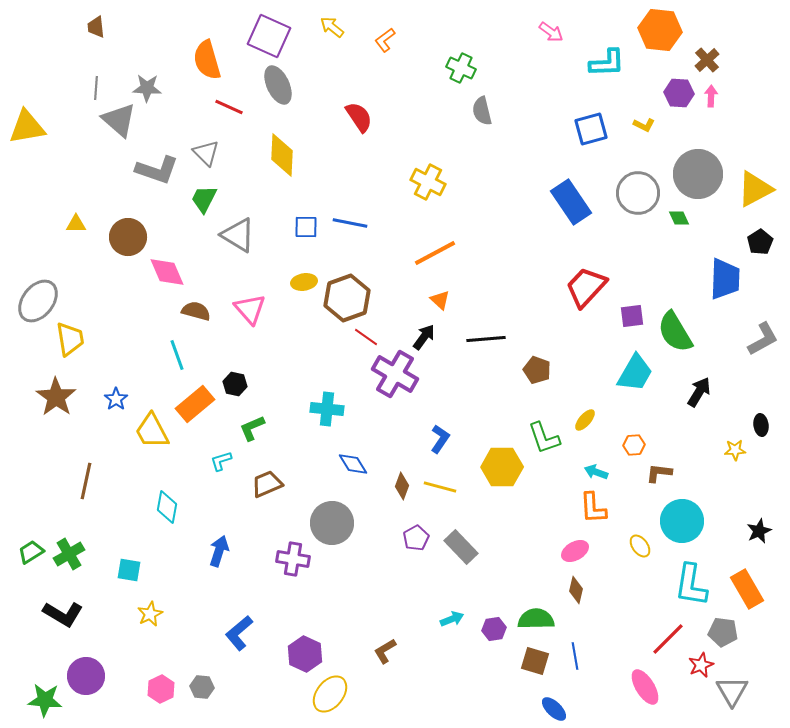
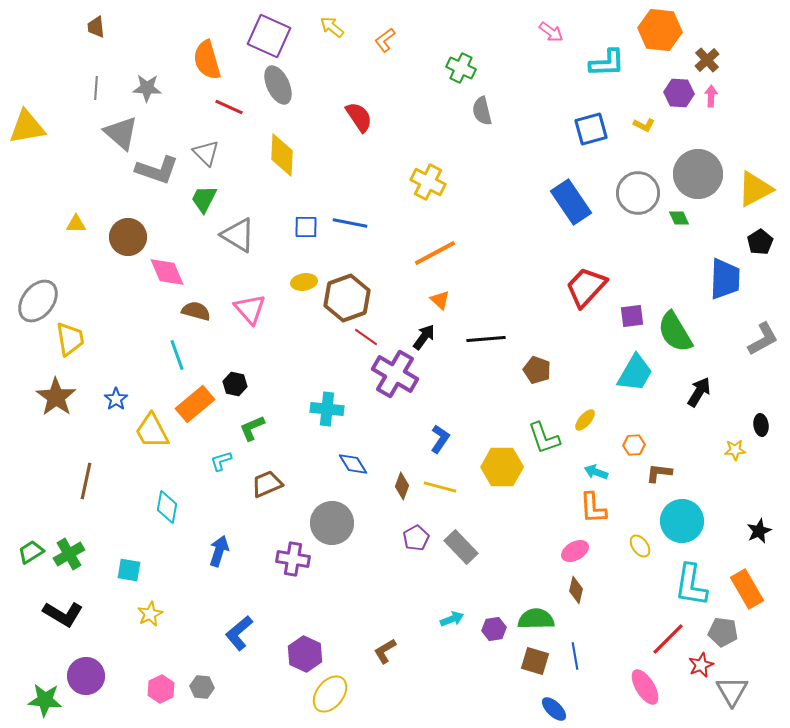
gray triangle at (119, 120): moved 2 px right, 13 px down
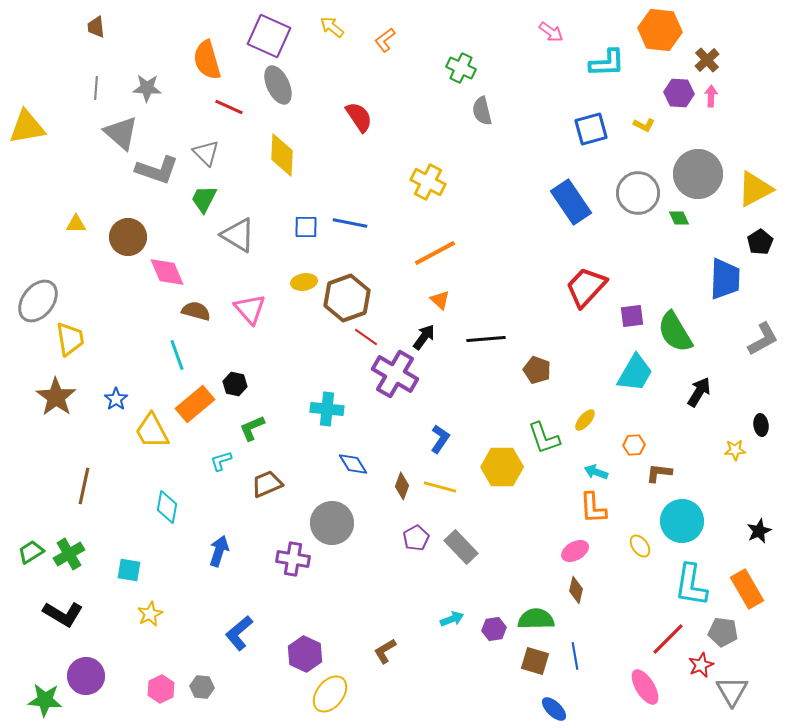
brown line at (86, 481): moved 2 px left, 5 px down
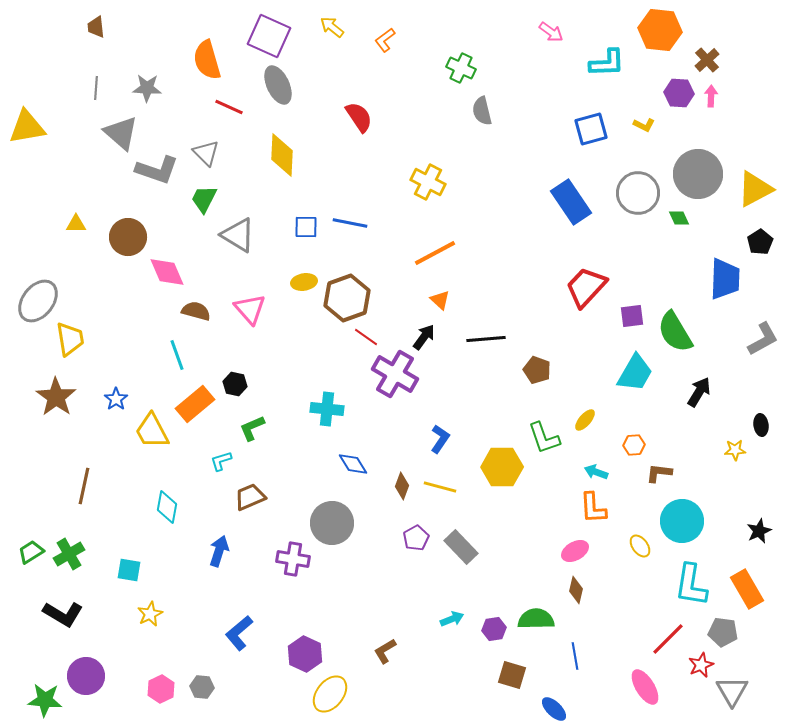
brown trapezoid at (267, 484): moved 17 px left, 13 px down
brown square at (535, 661): moved 23 px left, 14 px down
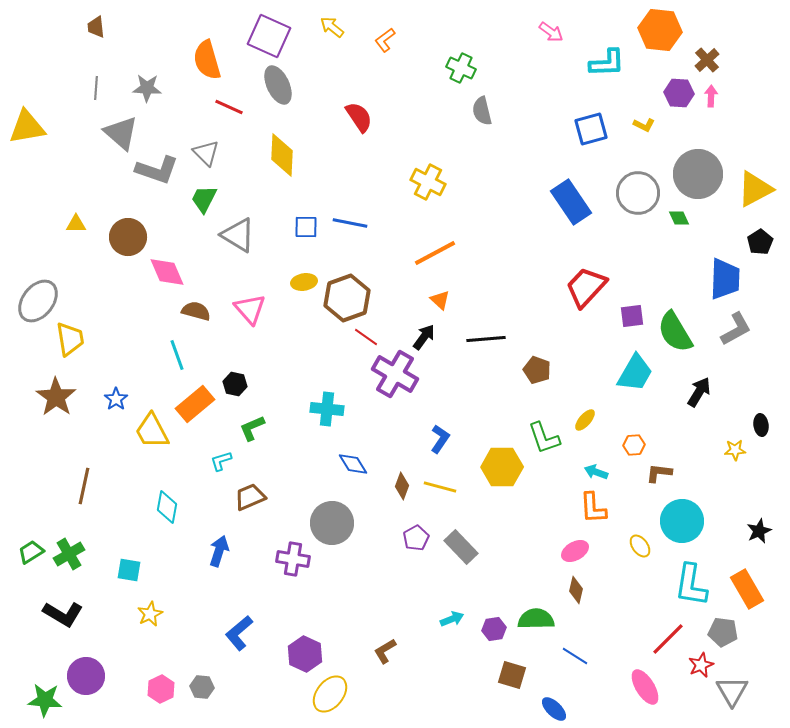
gray L-shape at (763, 339): moved 27 px left, 10 px up
blue line at (575, 656): rotated 48 degrees counterclockwise
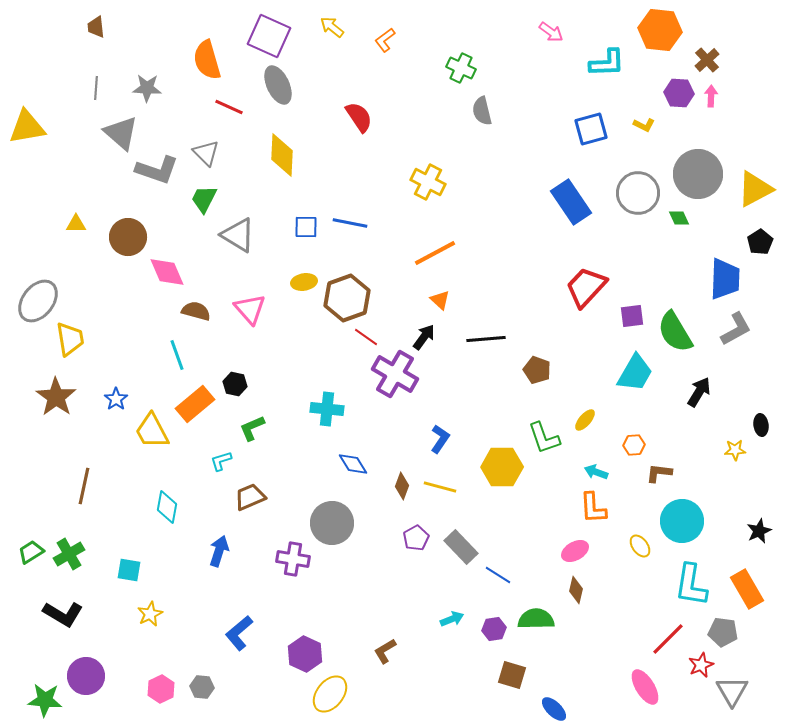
blue line at (575, 656): moved 77 px left, 81 px up
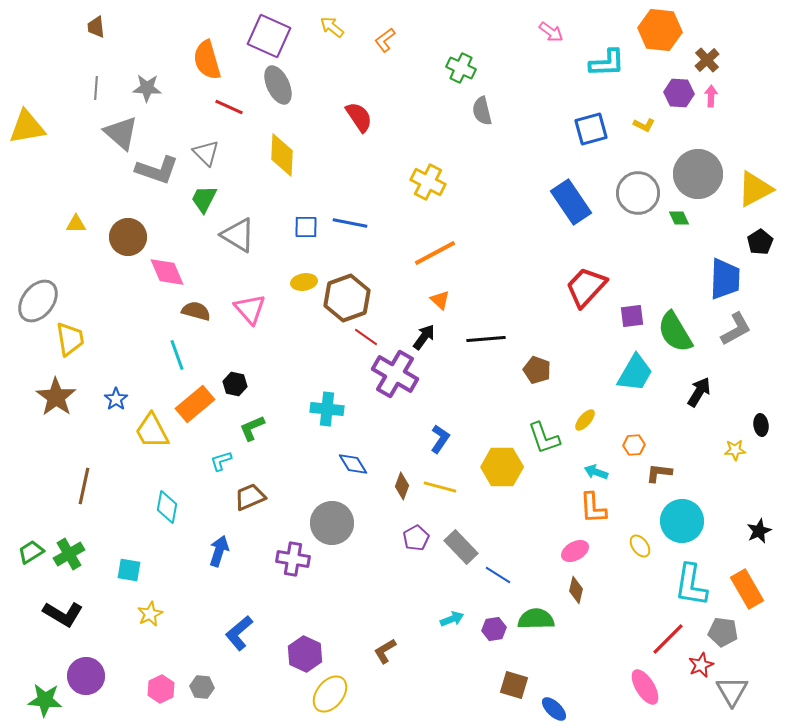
brown square at (512, 675): moved 2 px right, 10 px down
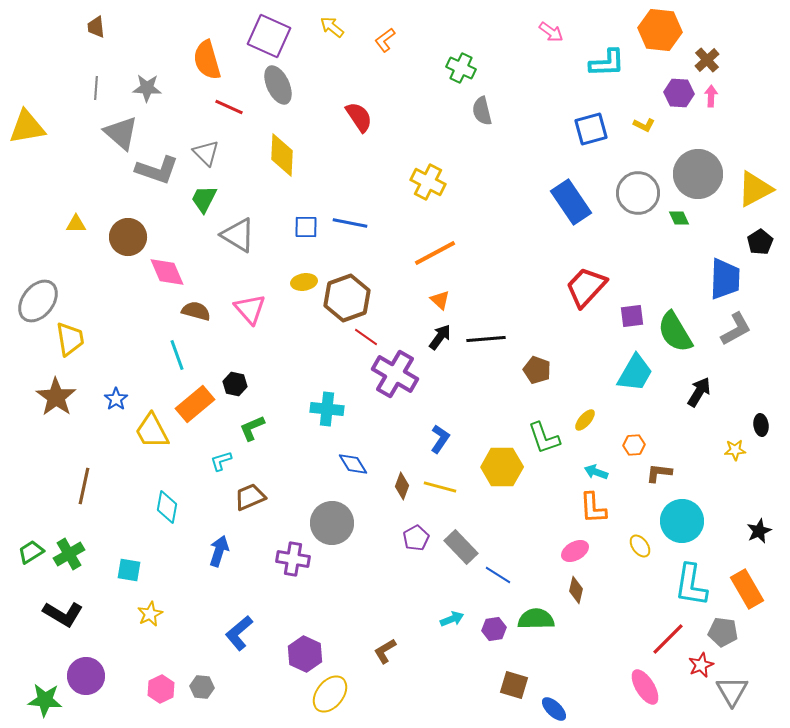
black arrow at (424, 337): moved 16 px right
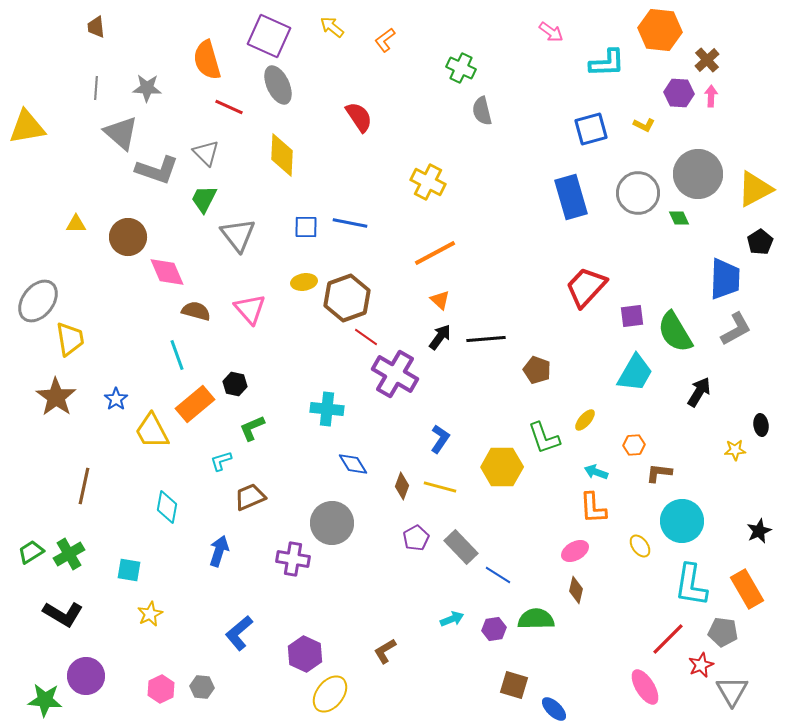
blue rectangle at (571, 202): moved 5 px up; rotated 18 degrees clockwise
gray triangle at (238, 235): rotated 21 degrees clockwise
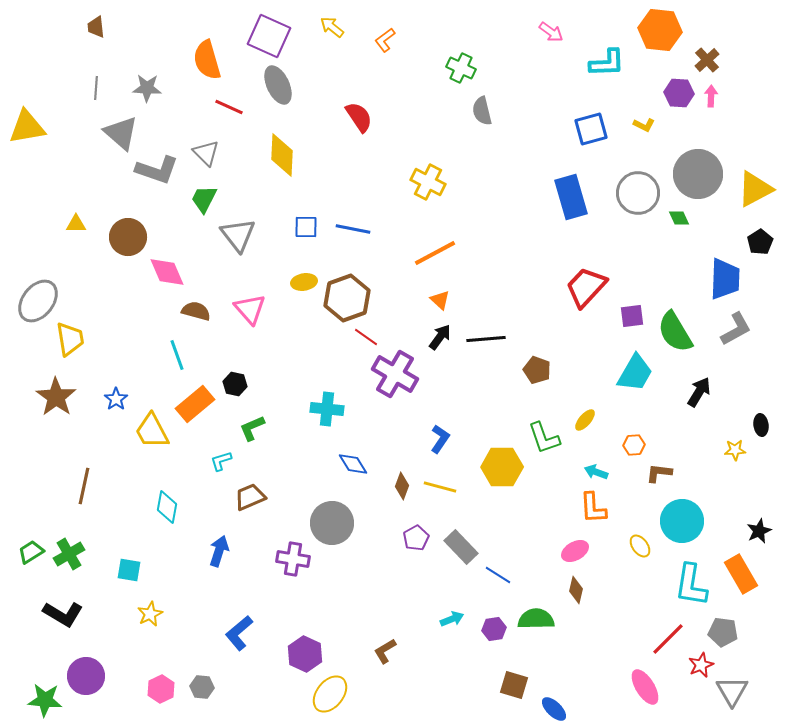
blue line at (350, 223): moved 3 px right, 6 px down
orange rectangle at (747, 589): moved 6 px left, 15 px up
